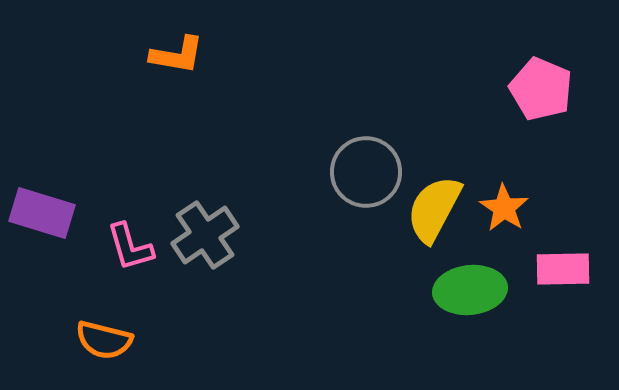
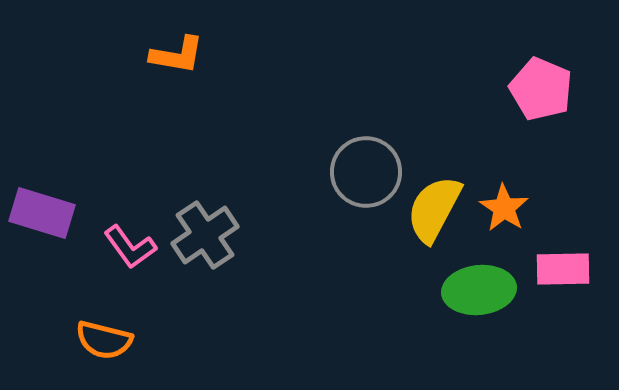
pink L-shape: rotated 20 degrees counterclockwise
green ellipse: moved 9 px right
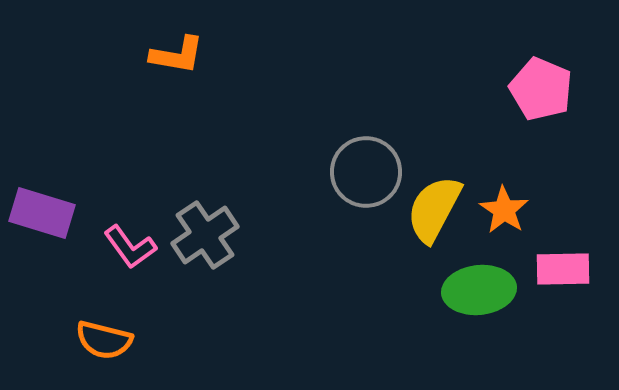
orange star: moved 2 px down
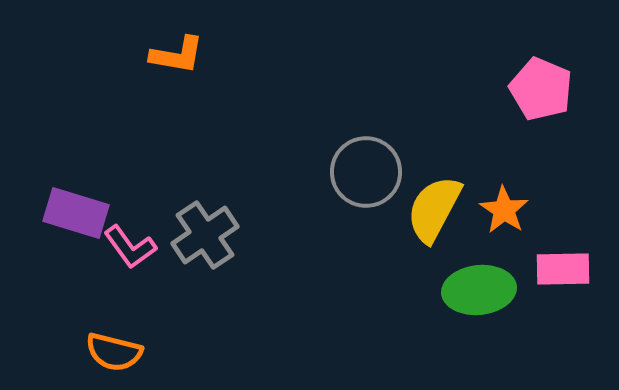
purple rectangle: moved 34 px right
orange semicircle: moved 10 px right, 12 px down
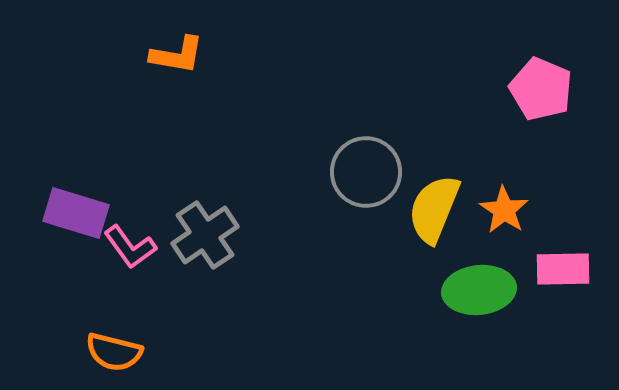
yellow semicircle: rotated 6 degrees counterclockwise
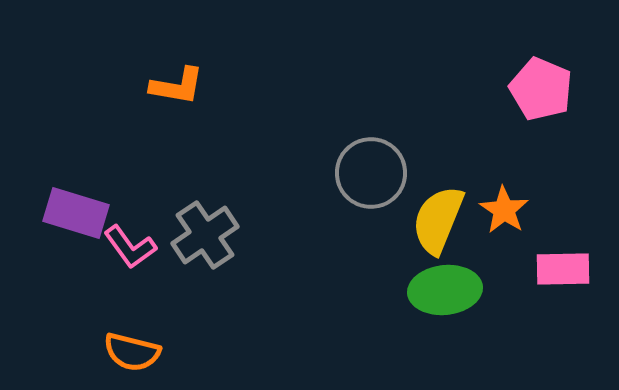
orange L-shape: moved 31 px down
gray circle: moved 5 px right, 1 px down
yellow semicircle: moved 4 px right, 11 px down
green ellipse: moved 34 px left
orange semicircle: moved 18 px right
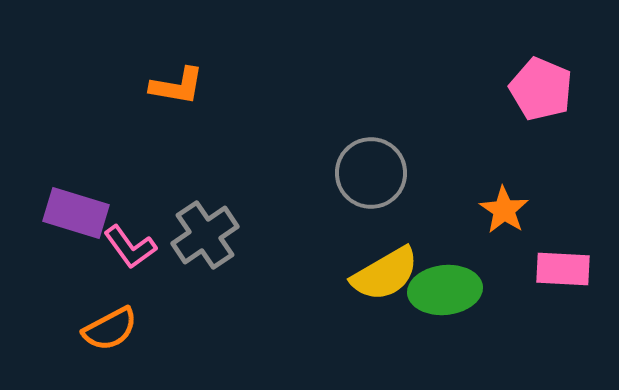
yellow semicircle: moved 53 px left, 54 px down; rotated 142 degrees counterclockwise
pink rectangle: rotated 4 degrees clockwise
orange semicircle: moved 22 px left, 23 px up; rotated 42 degrees counterclockwise
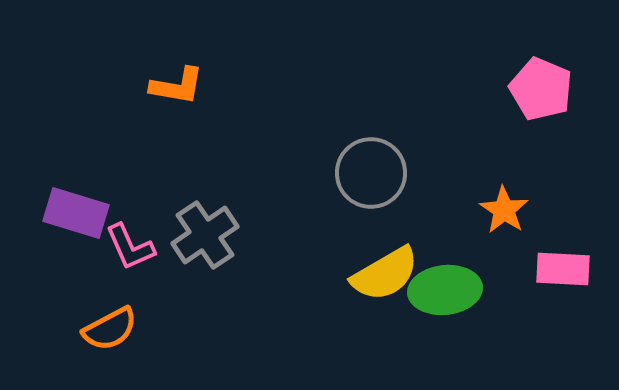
pink L-shape: rotated 12 degrees clockwise
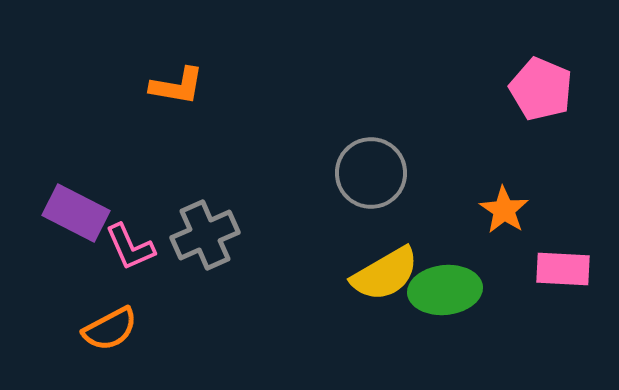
purple rectangle: rotated 10 degrees clockwise
gray cross: rotated 10 degrees clockwise
